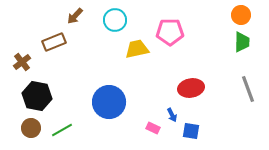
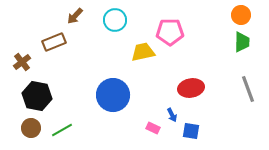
yellow trapezoid: moved 6 px right, 3 px down
blue circle: moved 4 px right, 7 px up
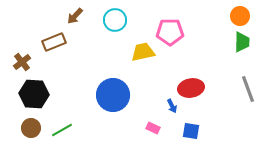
orange circle: moved 1 px left, 1 px down
black hexagon: moved 3 px left, 2 px up; rotated 8 degrees counterclockwise
blue arrow: moved 9 px up
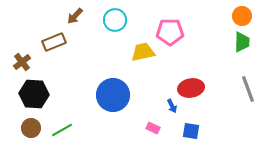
orange circle: moved 2 px right
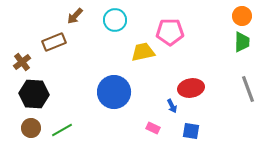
blue circle: moved 1 px right, 3 px up
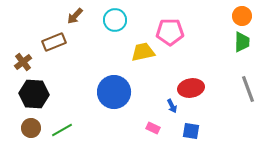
brown cross: moved 1 px right
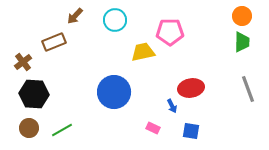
brown circle: moved 2 px left
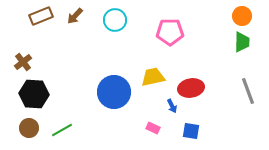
brown rectangle: moved 13 px left, 26 px up
yellow trapezoid: moved 10 px right, 25 px down
gray line: moved 2 px down
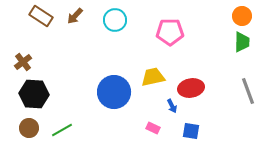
brown rectangle: rotated 55 degrees clockwise
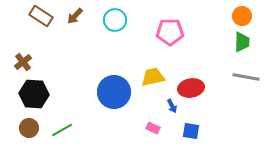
gray line: moved 2 px left, 14 px up; rotated 60 degrees counterclockwise
